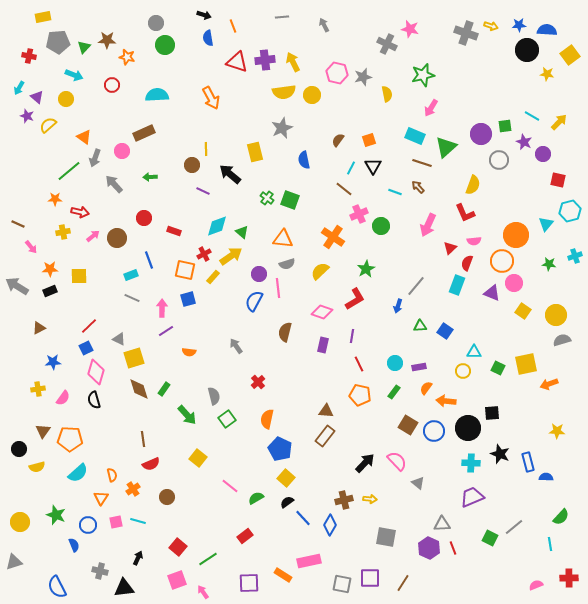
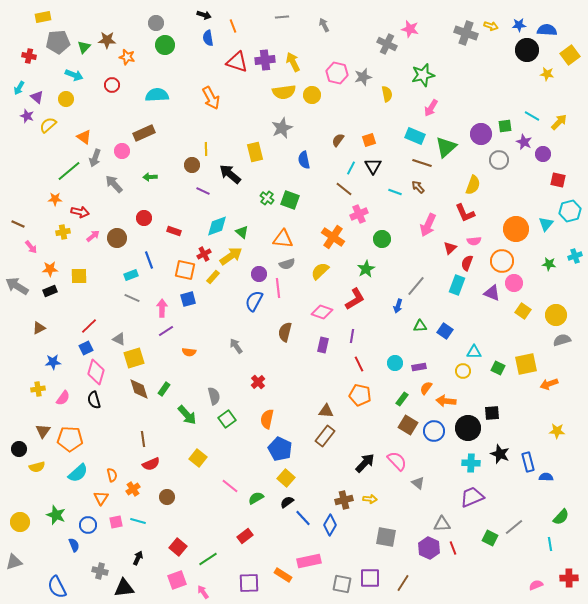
green circle at (381, 226): moved 1 px right, 13 px down
orange circle at (516, 235): moved 6 px up
green rectangle at (394, 392): moved 8 px right, 7 px down
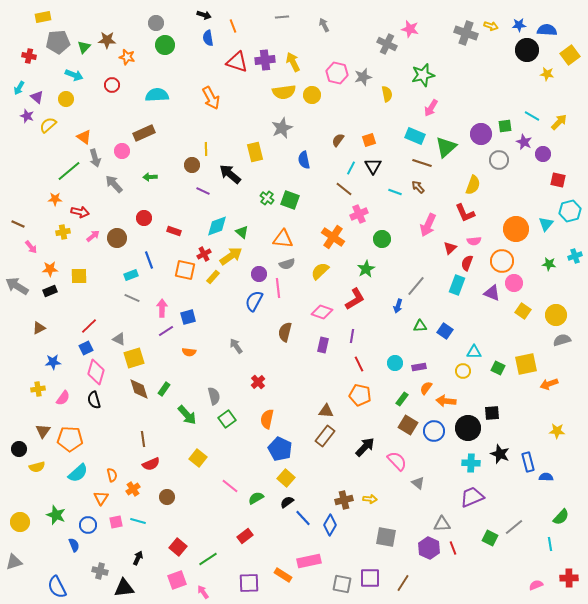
gray arrow at (95, 158): rotated 36 degrees counterclockwise
blue square at (188, 299): moved 18 px down
black arrow at (365, 463): moved 16 px up
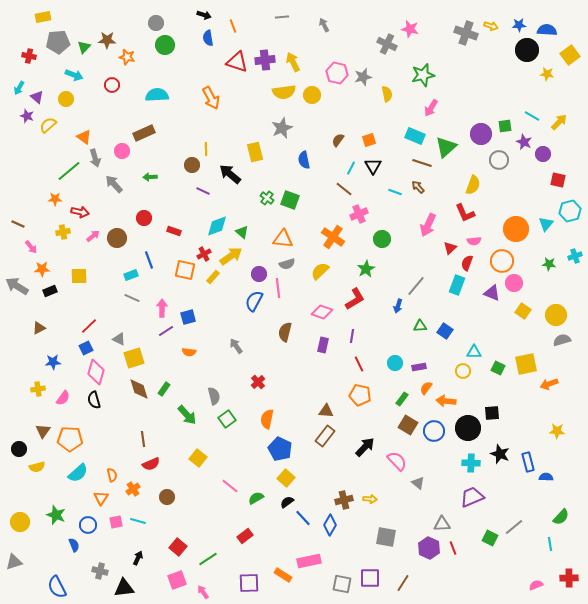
orange star at (50, 269): moved 8 px left
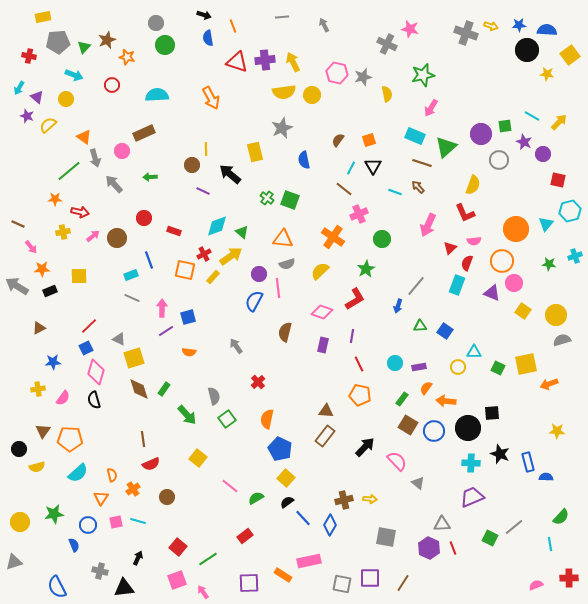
brown star at (107, 40): rotated 24 degrees counterclockwise
yellow circle at (463, 371): moved 5 px left, 4 px up
green star at (56, 515): moved 2 px left, 1 px up; rotated 30 degrees counterclockwise
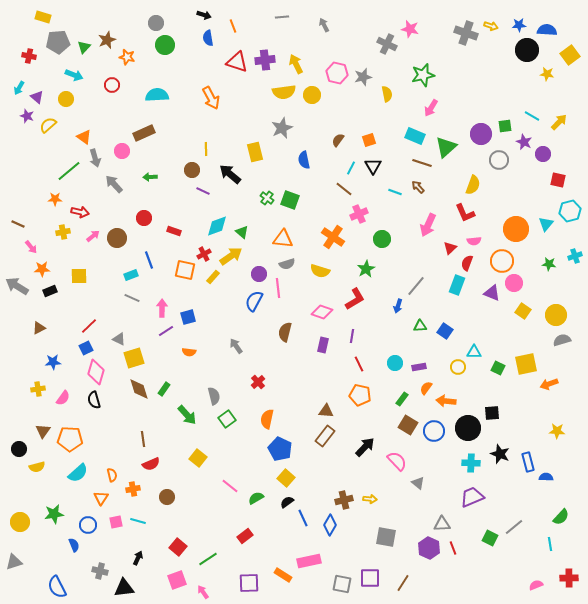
yellow rectangle at (43, 17): rotated 28 degrees clockwise
yellow arrow at (293, 62): moved 3 px right, 2 px down
brown circle at (192, 165): moved 5 px down
yellow semicircle at (320, 271): rotated 120 degrees counterclockwise
orange cross at (133, 489): rotated 24 degrees clockwise
blue line at (303, 518): rotated 18 degrees clockwise
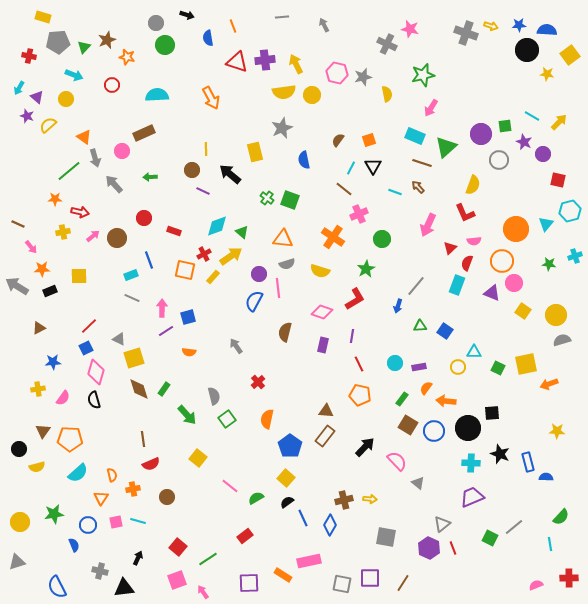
black arrow at (204, 15): moved 17 px left
blue pentagon at (280, 449): moved 10 px right, 3 px up; rotated 10 degrees clockwise
gray triangle at (442, 524): rotated 36 degrees counterclockwise
gray triangle at (14, 562): moved 3 px right
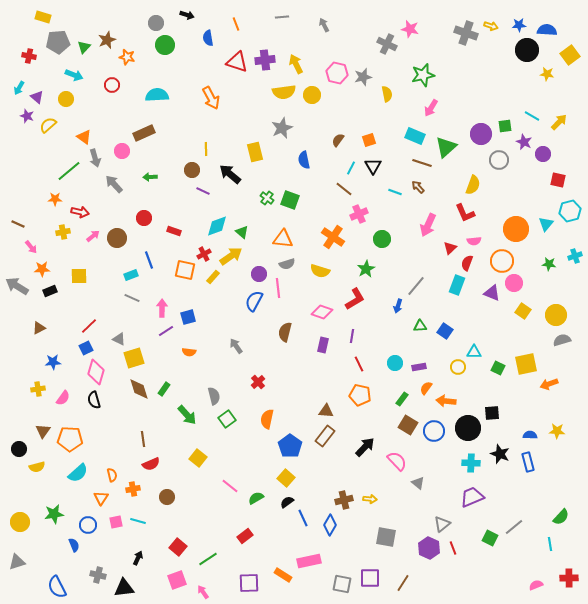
orange line at (233, 26): moved 3 px right, 2 px up
blue semicircle at (546, 477): moved 16 px left, 42 px up
gray cross at (100, 571): moved 2 px left, 4 px down
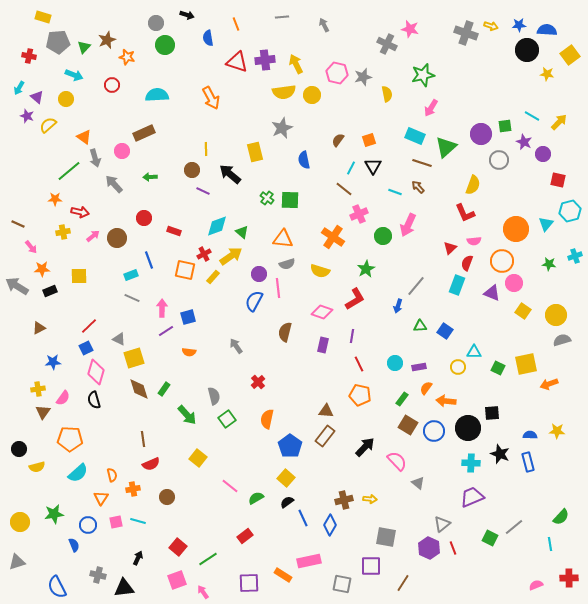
green square at (290, 200): rotated 18 degrees counterclockwise
pink arrow at (428, 225): moved 20 px left
green circle at (382, 239): moved 1 px right, 3 px up
brown triangle at (43, 431): moved 19 px up
purple square at (370, 578): moved 1 px right, 12 px up
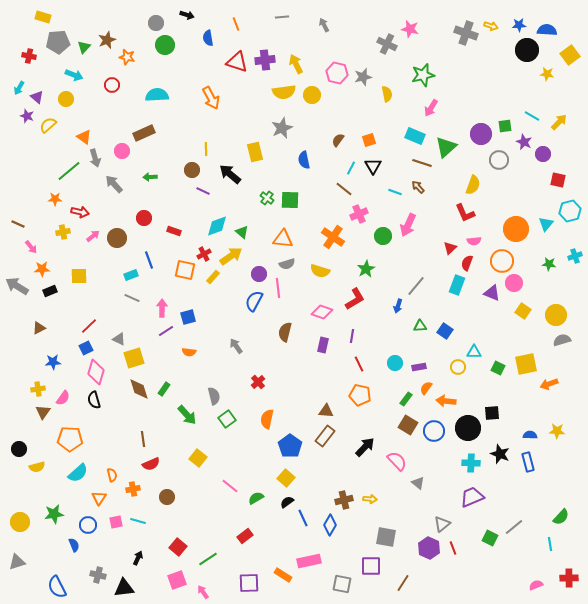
green rectangle at (402, 399): moved 4 px right
orange triangle at (101, 498): moved 2 px left
